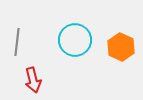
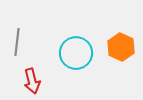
cyan circle: moved 1 px right, 13 px down
red arrow: moved 1 px left, 1 px down
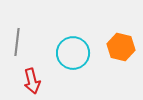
orange hexagon: rotated 12 degrees counterclockwise
cyan circle: moved 3 px left
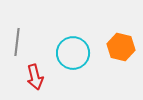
red arrow: moved 3 px right, 4 px up
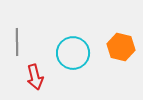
gray line: rotated 8 degrees counterclockwise
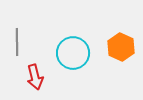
orange hexagon: rotated 12 degrees clockwise
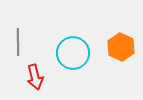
gray line: moved 1 px right
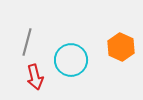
gray line: moved 9 px right; rotated 16 degrees clockwise
cyan circle: moved 2 px left, 7 px down
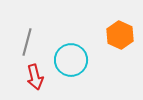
orange hexagon: moved 1 px left, 12 px up
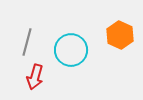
cyan circle: moved 10 px up
red arrow: rotated 30 degrees clockwise
